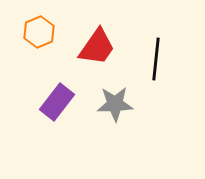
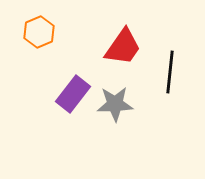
red trapezoid: moved 26 px right
black line: moved 14 px right, 13 px down
purple rectangle: moved 16 px right, 8 px up
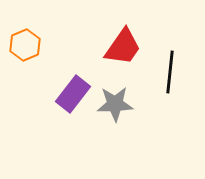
orange hexagon: moved 14 px left, 13 px down
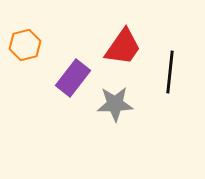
orange hexagon: rotated 8 degrees clockwise
purple rectangle: moved 16 px up
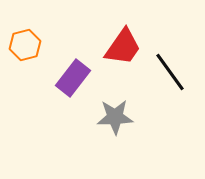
black line: rotated 42 degrees counterclockwise
gray star: moved 13 px down
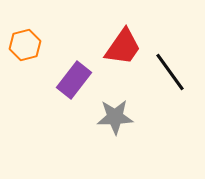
purple rectangle: moved 1 px right, 2 px down
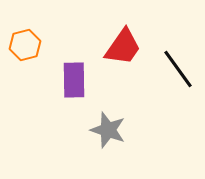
black line: moved 8 px right, 3 px up
purple rectangle: rotated 39 degrees counterclockwise
gray star: moved 7 px left, 13 px down; rotated 21 degrees clockwise
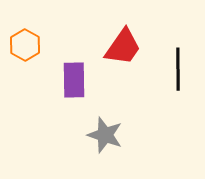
orange hexagon: rotated 16 degrees counterclockwise
black line: rotated 36 degrees clockwise
gray star: moved 3 px left, 5 px down
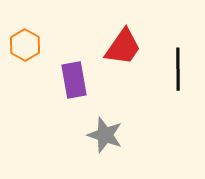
purple rectangle: rotated 9 degrees counterclockwise
